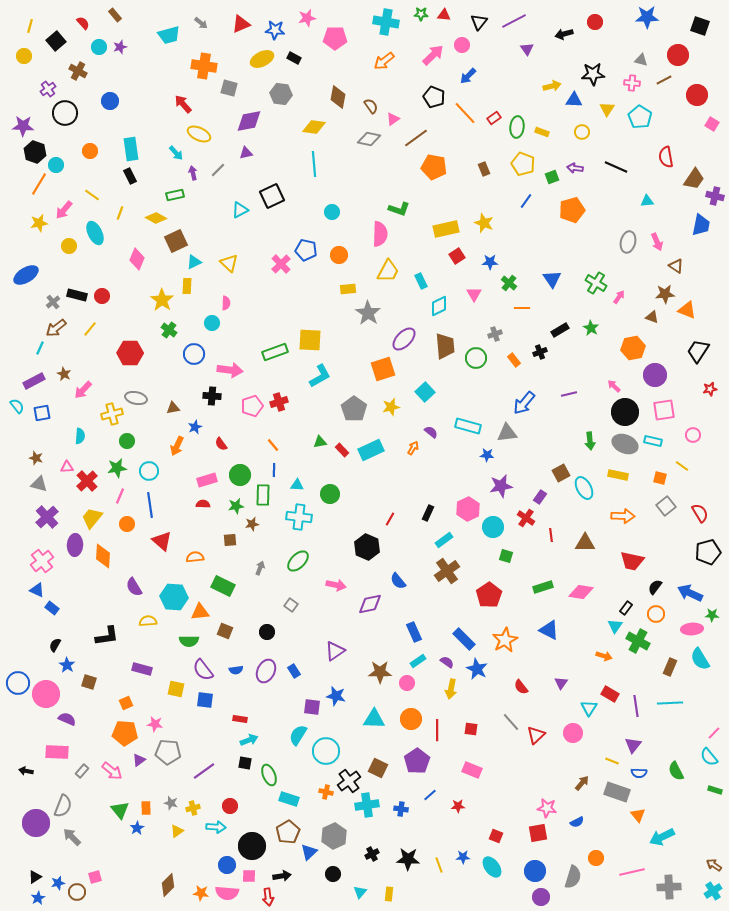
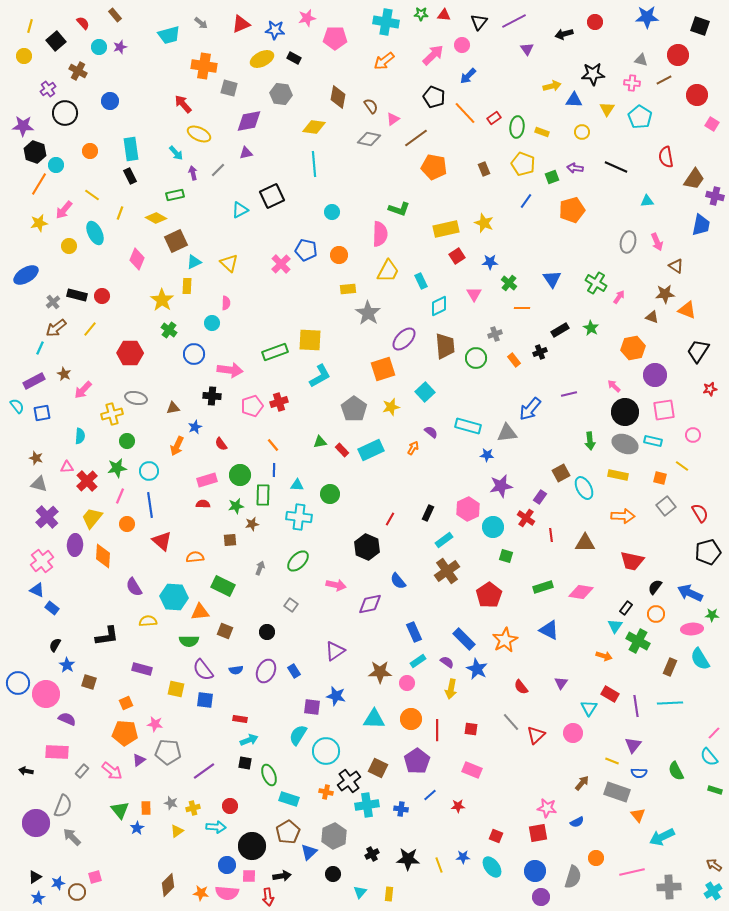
blue arrow at (524, 403): moved 6 px right, 6 px down
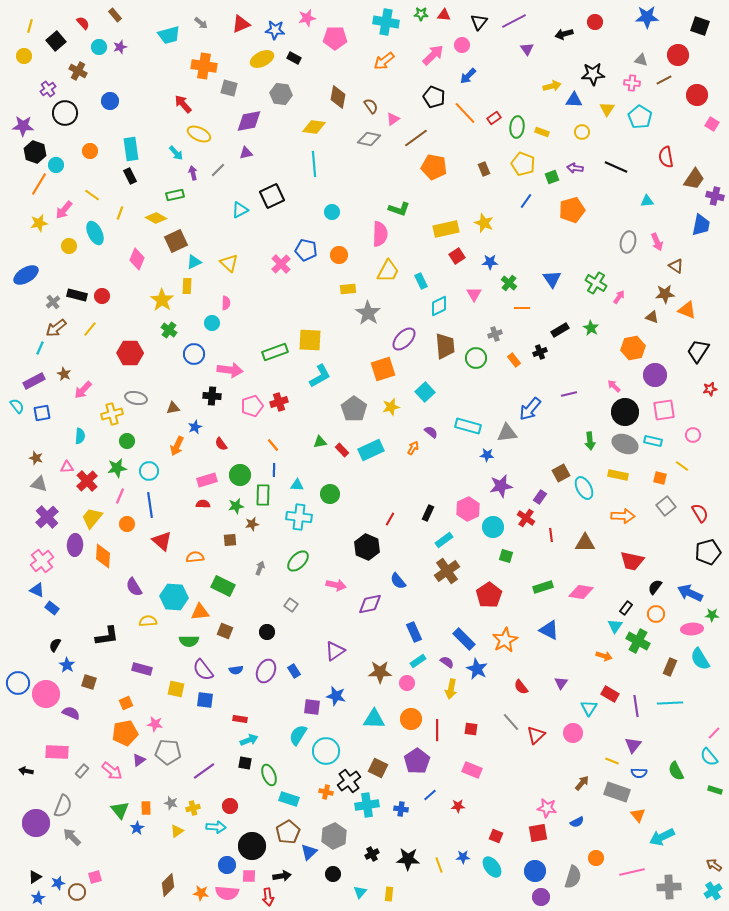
purple semicircle at (67, 719): moved 4 px right, 6 px up
orange pentagon at (125, 733): rotated 15 degrees counterclockwise
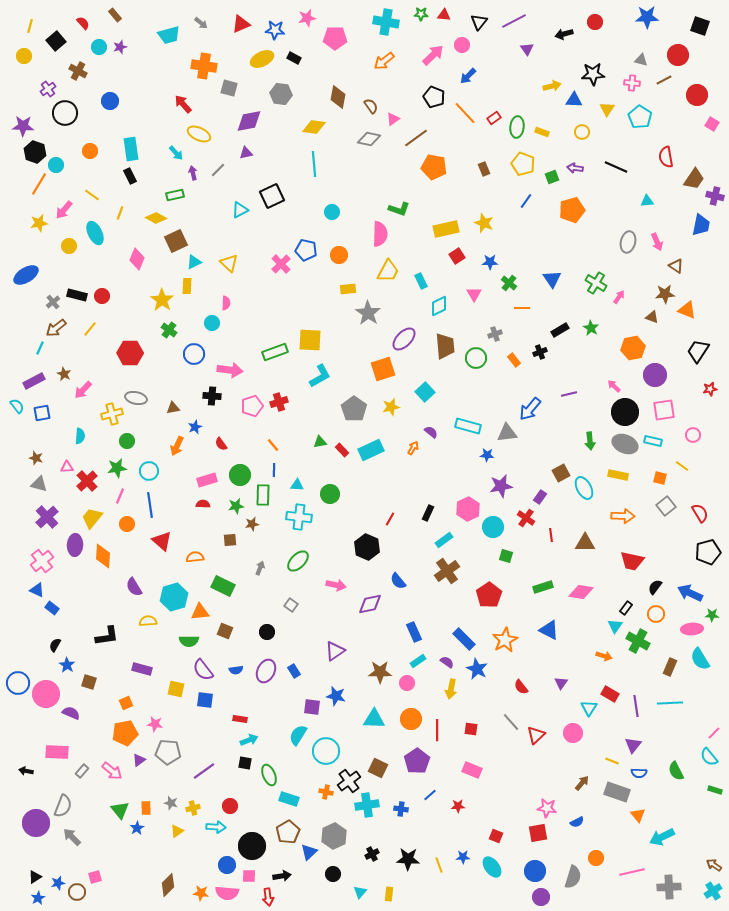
cyan hexagon at (174, 597): rotated 20 degrees counterclockwise
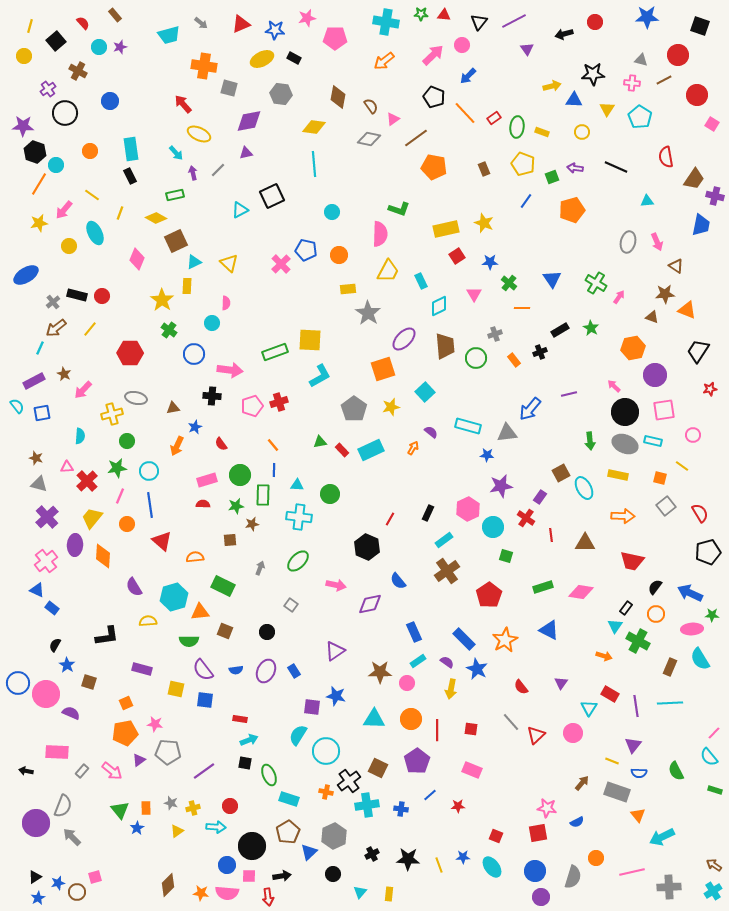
pink cross at (42, 561): moved 4 px right
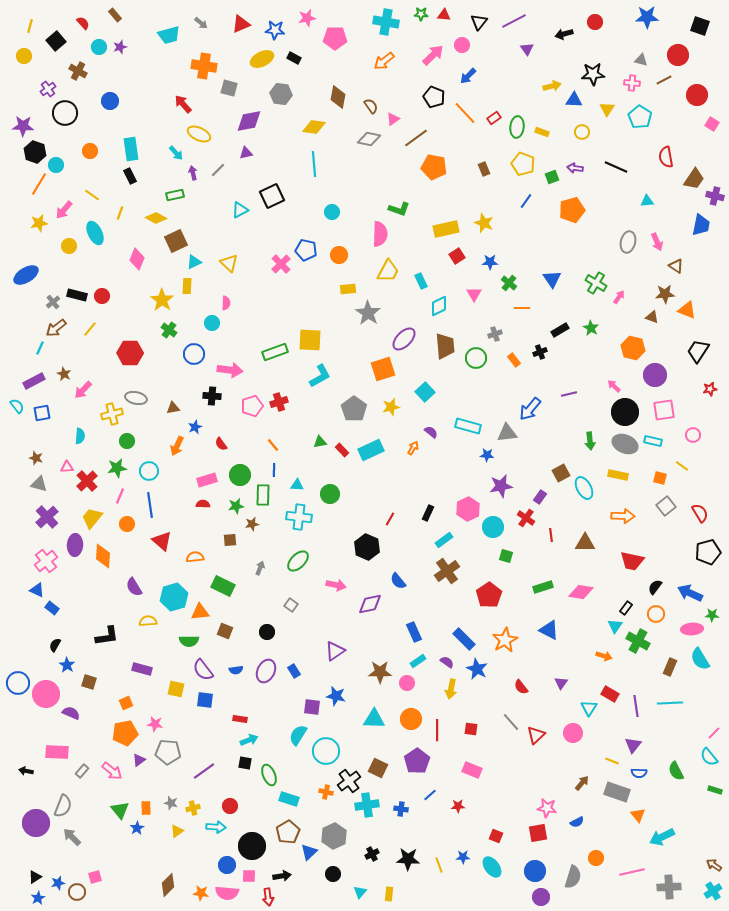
orange hexagon at (633, 348): rotated 25 degrees clockwise
